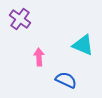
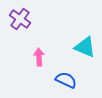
cyan triangle: moved 2 px right, 2 px down
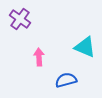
blue semicircle: rotated 40 degrees counterclockwise
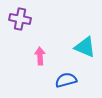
purple cross: rotated 25 degrees counterclockwise
pink arrow: moved 1 px right, 1 px up
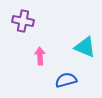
purple cross: moved 3 px right, 2 px down
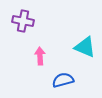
blue semicircle: moved 3 px left
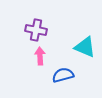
purple cross: moved 13 px right, 9 px down
blue semicircle: moved 5 px up
